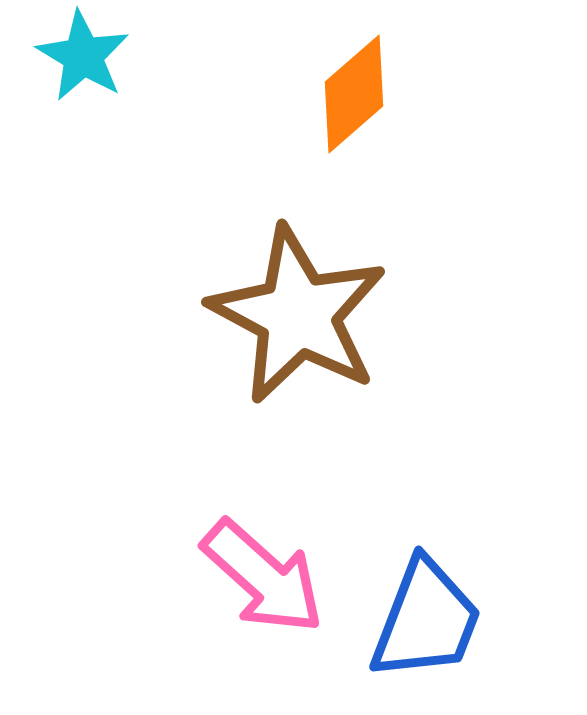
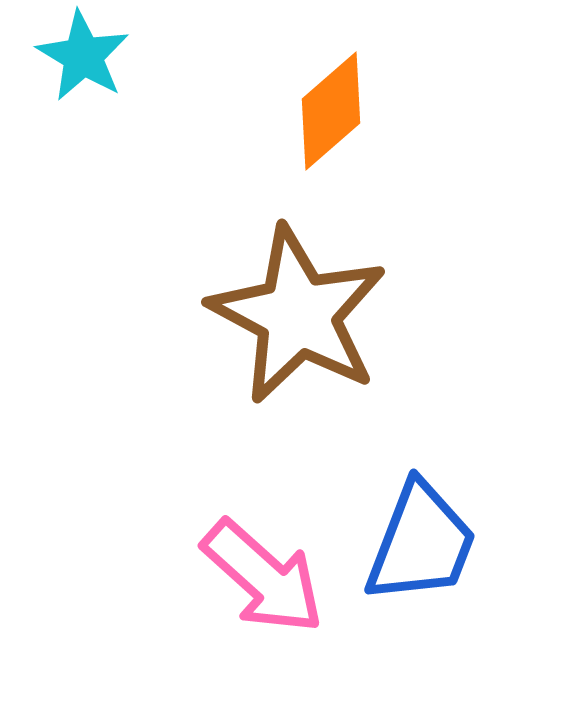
orange diamond: moved 23 px left, 17 px down
blue trapezoid: moved 5 px left, 77 px up
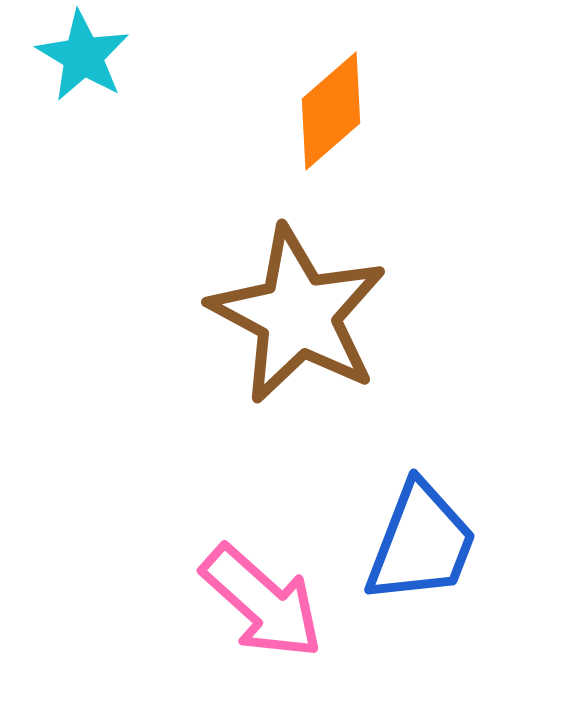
pink arrow: moved 1 px left, 25 px down
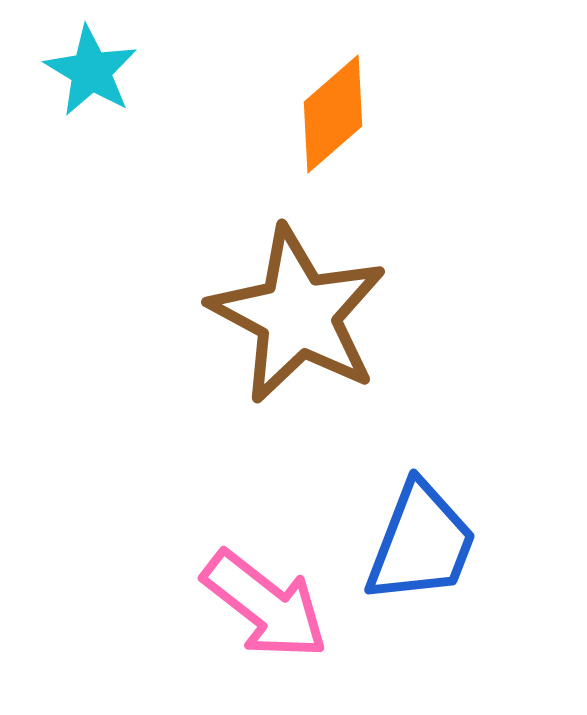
cyan star: moved 8 px right, 15 px down
orange diamond: moved 2 px right, 3 px down
pink arrow: moved 3 px right, 3 px down; rotated 4 degrees counterclockwise
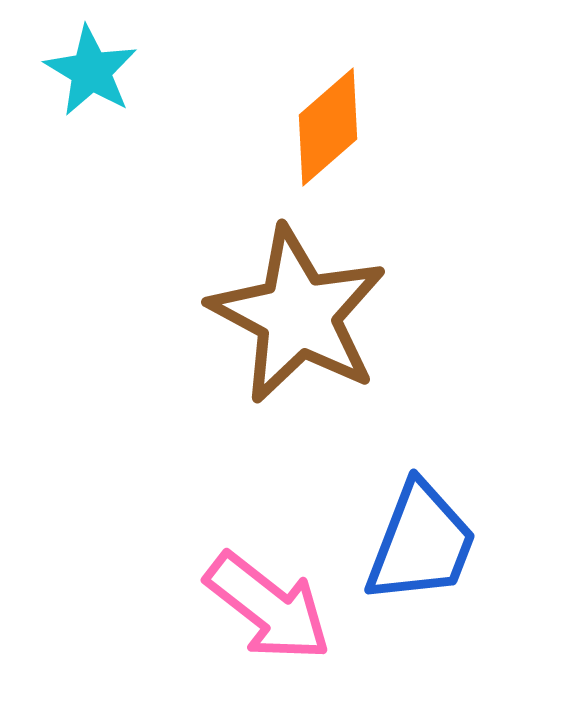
orange diamond: moved 5 px left, 13 px down
pink arrow: moved 3 px right, 2 px down
